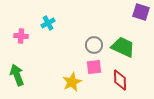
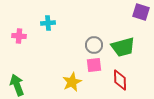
cyan cross: rotated 24 degrees clockwise
pink cross: moved 2 px left
green trapezoid: rotated 140 degrees clockwise
pink square: moved 2 px up
green arrow: moved 10 px down
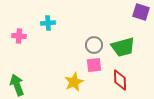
yellow star: moved 2 px right
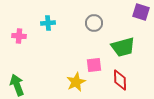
gray circle: moved 22 px up
yellow star: moved 2 px right
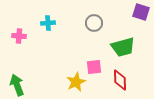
pink square: moved 2 px down
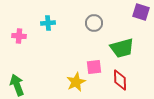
green trapezoid: moved 1 px left, 1 px down
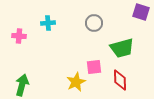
green arrow: moved 5 px right; rotated 35 degrees clockwise
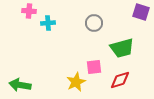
pink cross: moved 10 px right, 25 px up
red diamond: rotated 75 degrees clockwise
green arrow: moved 2 px left; rotated 95 degrees counterclockwise
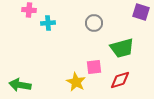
pink cross: moved 1 px up
yellow star: rotated 18 degrees counterclockwise
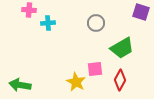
gray circle: moved 2 px right
green trapezoid: rotated 15 degrees counterclockwise
pink square: moved 1 px right, 2 px down
red diamond: rotated 45 degrees counterclockwise
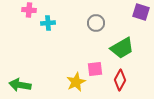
yellow star: rotated 18 degrees clockwise
